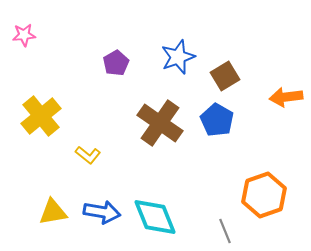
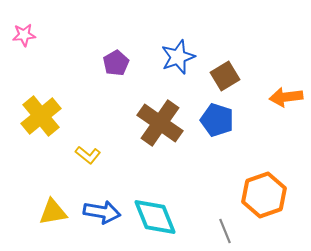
blue pentagon: rotated 12 degrees counterclockwise
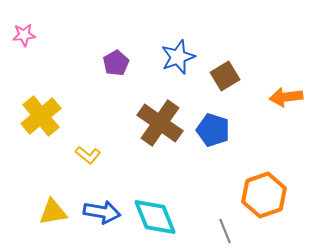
blue pentagon: moved 4 px left, 10 px down
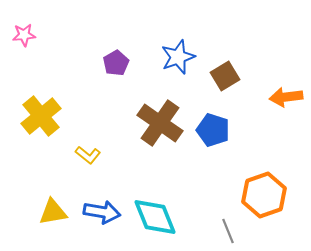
gray line: moved 3 px right
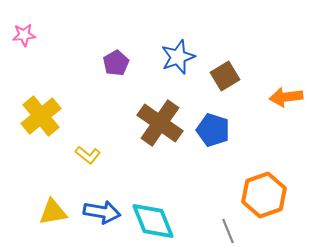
cyan diamond: moved 2 px left, 4 px down
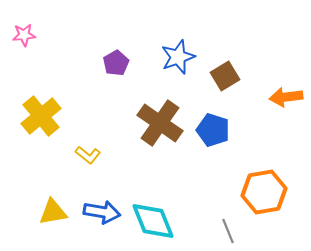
orange hexagon: moved 3 px up; rotated 9 degrees clockwise
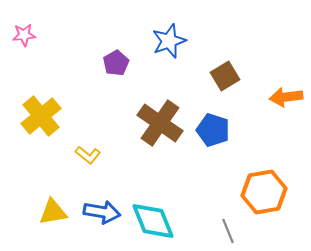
blue star: moved 9 px left, 16 px up
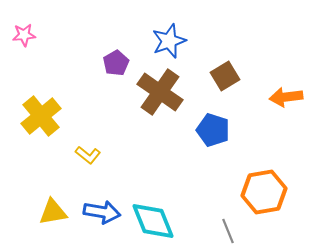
brown cross: moved 31 px up
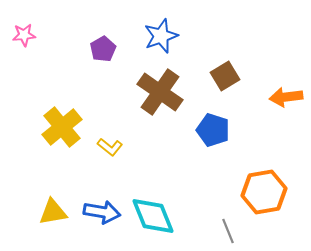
blue star: moved 8 px left, 5 px up
purple pentagon: moved 13 px left, 14 px up
yellow cross: moved 21 px right, 11 px down
yellow L-shape: moved 22 px right, 8 px up
cyan diamond: moved 5 px up
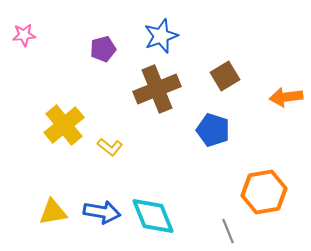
purple pentagon: rotated 15 degrees clockwise
brown cross: moved 3 px left, 3 px up; rotated 33 degrees clockwise
yellow cross: moved 2 px right, 2 px up
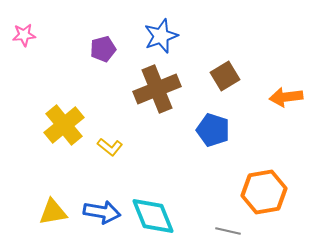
gray line: rotated 55 degrees counterclockwise
